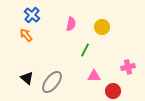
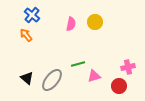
yellow circle: moved 7 px left, 5 px up
green line: moved 7 px left, 14 px down; rotated 48 degrees clockwise
pink triangle: rotated 16 degrees counterclockwise
gray ellipse: moved 2 px up
red circle: moved 6 px right, 5 px up
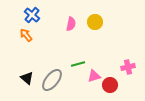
red circle: moved 9 px left, 1 px up
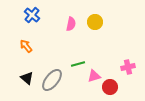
orange arrow: moved 11 px down
red circle: moved 2 px down
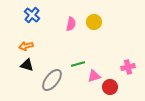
yellow circle: moved 1 px left
orange arrow: rotated 64 degrees counterclockwise
black triangle: moved 13 px up; rotated 24 degrees counterclockwise
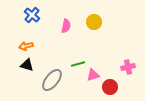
pink semicircle: moved 5 px left, 2 px down
pink triangle: moved 1 px left, 1 px up
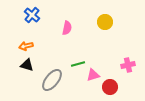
yellow circle: moved 11 px right
pink semicircle: moved 1 px right, 2 px down
pink cross: moved 2 px up
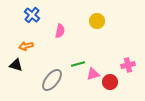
yellow circle: moved 8 px left, 1 px up
pink semicircle: moved 7 px left, 3 px down
black triangle: moved 11 px left
pink triangle: moved 1 px up
red circle: moved 5 px up
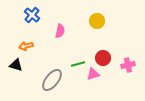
red circle: moved 7 px left, 24 px up
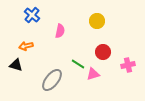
red circle: moved 6 px up
green line: rotated 48 degrees clockwise
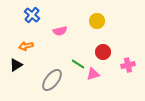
pink semicircle: rotated 64 degrees clockwise
black triangle: rotated 48 degrees counterclockwise
